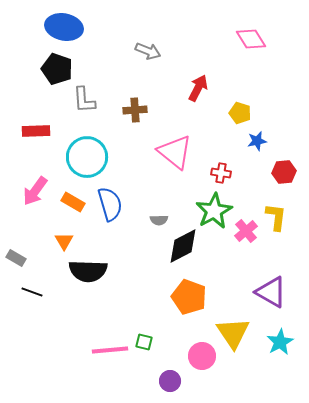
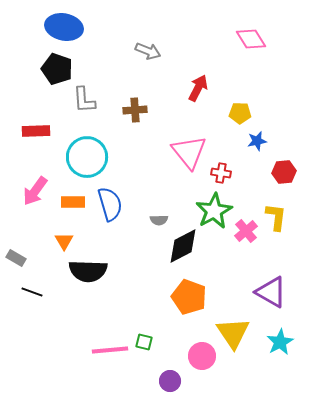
yellow pentagon: rotated 15 degrees counterclockwise
pink triangle: moved 14 px right; rotated 12 degrees clockwise
orange rectangle: rotated 30 degrees counterclockwise
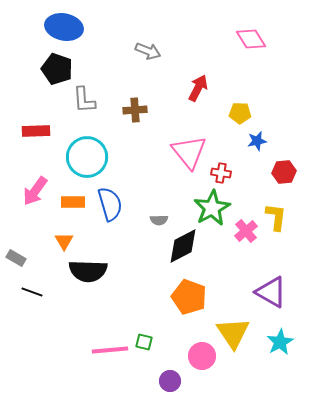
green star: moved 2 px left, 3 px up
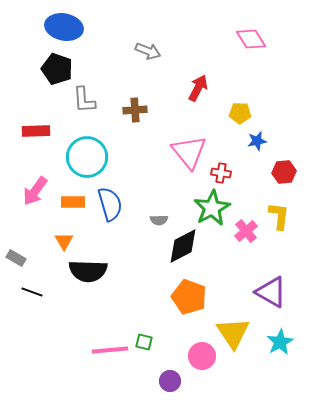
yellow L-shape: moved 3 px right, 1 px up
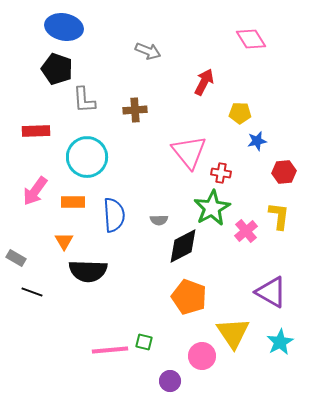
red arrow: moved 6 px right, 6 px up
blue semicircle: moved 4 px right, 11 px down; rotated 12 degrees clockwise
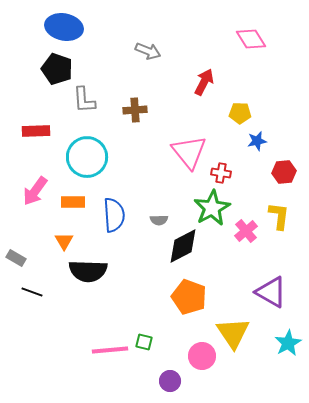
cyan star: moved 8 px right, 1 px down
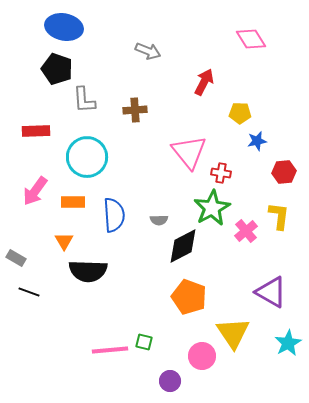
black line: moved 3 px left
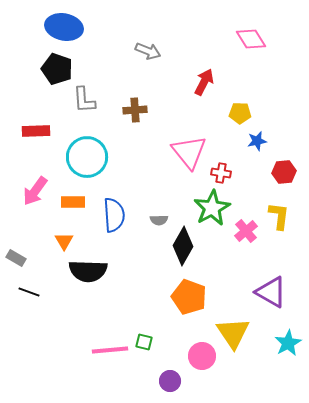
black diamond: rotated 33 degrees counterclockwise
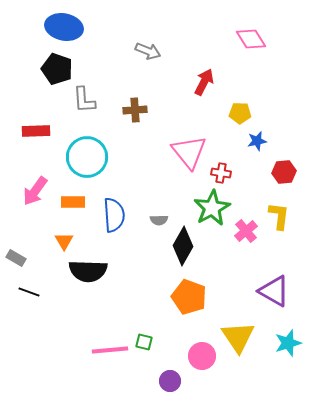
purple triangle: moved 3 px right, 1 px up
yellow triangle: moved 5 px right, 4 px down
cyan star: rotated 12 degrees clockwise
